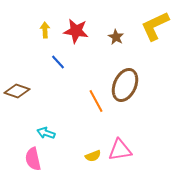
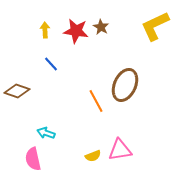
brown star: moved 15 px left, 10 px up
blue line: moved 7 px left, 2 px down
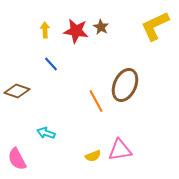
pink semicircle: moved 16 px left; rotated 15 degrees counterclockwise
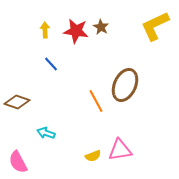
brown diamond: moved 11 px down
pink semicircle: moved 1 px right, 3 px down
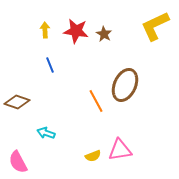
brown star: moved 3 px right, 7 px down
blue line: moved 1 px left, 1 px down; rotated 21 degrees clockwise
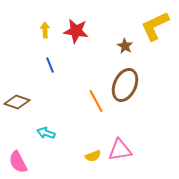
brown star: moved 21 px right, 12 px down
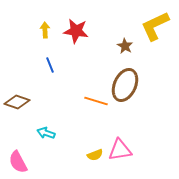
orange line: rotated 45 degrees counterclockwise
yellow semicircle: moved 2 px right, 1 px up
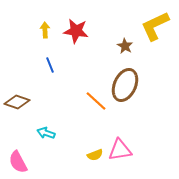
orange line: rotated 25 degrees clockwise
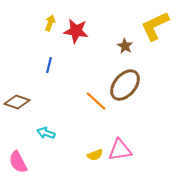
yellow arrow: moved 5 px right, 7 px up; rotated 21 degrees clockwise
blue line: moved 1 px left; rotated 35 degrees clockwise
brown ellipse: rotated 16 degrees clockwise
